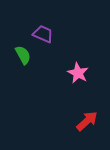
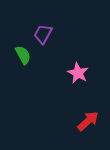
purple trapezoid: rotated 85 degrees counterclockwise
red arrow: moved 1 px right
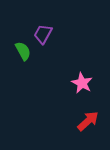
green semicircle: moved 4 px up
pink star: moved 4 px right, 10 px down
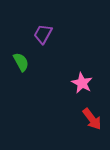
green semicircle: moved 2 px left, 11 px down
red arrow: moved 4 px right, 2 px up; rotated 95 degrees clockwise
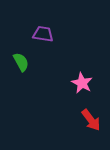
purple trapezoid: rotated 70 degrees clockwise
red arrow: moved 1 px left, 1 px down
